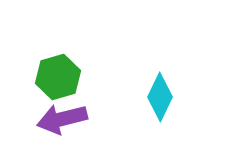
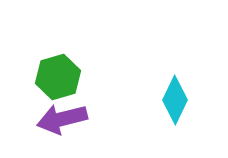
cyan diamond: moved 15 px right, 3 px down
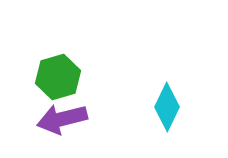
cyan diamond: moved 8 px left, 7 px down
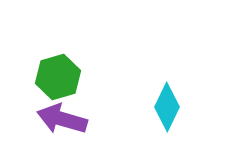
purple arrow: rotated 30 degrees clockwise
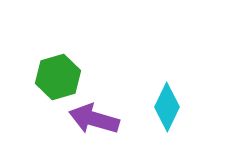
purple arrow: moved 32 px right
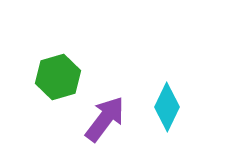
purple arrow: moved 11 px right; rotated 111 degrees clockwise
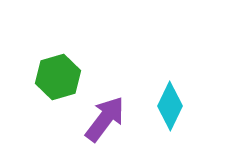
cyan diamond: moved 3 px right, 1 px up
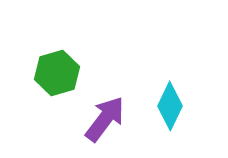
green hexagon: moved 1 px left, 4 px up
